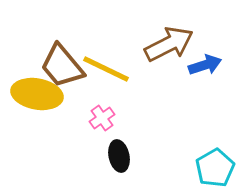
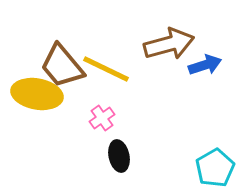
brown arrow: rotated 12 degrees clockwise
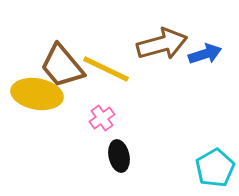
brown arrow: moved 7 px left
blue arrow: moved 11 px up
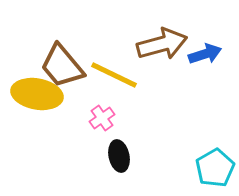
yellow line: moved 8 px right, 6 px down
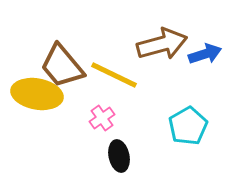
cyan pentagon: moved 27 px left, 42 px up
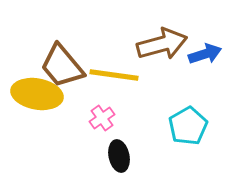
yellow line: rotated 18 degrees counterclockwise
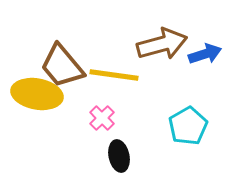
pink cross: rotated 10 degrees counterclockwise
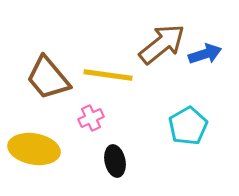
brown arrow: rotated 24 degrees counterclockwise
brown trapezoid: moved 14 px left, 12 px down
yellow line: moved 6 px left
yellow ellipse: moved 3 px left, 55 px down
pink cross: moved 11 px left; rotated 20 degrees clockwise
black ellipse: moved 4 px left, 5 px down
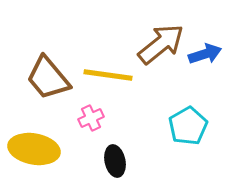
brown arrow: moved 1 px left
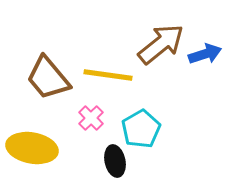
pink cross: rotated 20 degrees counterclockwise
cyan pentagon: moved 47 px left, 3 px down
yellow ellipse: moved 2 px left, 1 px up
